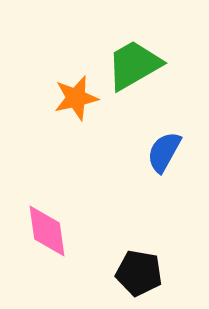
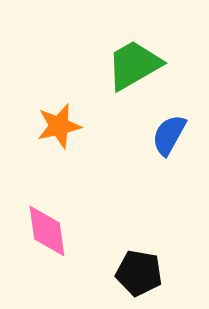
orange star: moved 17 px left, 28 px down
blue semicircle: moved 5 px right, 17 px up
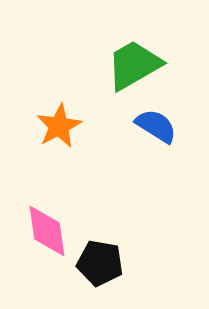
orange star: rotated 15 degrees counterclockwise
blue semicircle: moved 13 px left, 9 px up; rotated 93 degrees clockwise
black pentagon: moved 39 px left, 10 px up
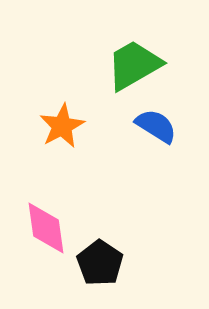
orange star: moved 3 px right
pink diamond: moved 1 px left, 3 px up
black pentagon: rotated 24 degrees clockwise
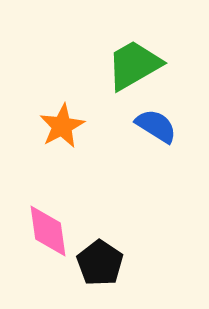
pink diamond: moved 2 px right, 3 px down
